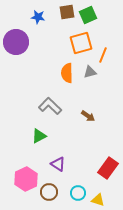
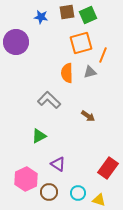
blue star: moved 3 px right
gray L-shape: moved 1 px left, 6 px up
yellow triangle: moved 1 px right
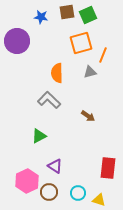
purple circle: moved 1 px right, 1 px up
orange semicircle: moved 10 px left
purple triangle: moved 3 px left, 2 px down
red rectangle: rotated 30 degrees counterclockwise
pink hexagon: moved 1 px right, 2 px down
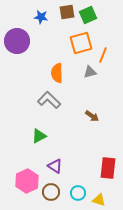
brown arrow: moved 4 px right
brown circle: moved 2 px right
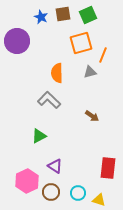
brown square: moved 4 px left, 2 px down
blue star: rotated 16 degrees clockwise
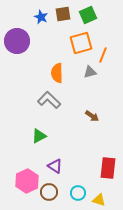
brown circle: moved 2 px left
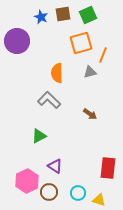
brown arrow: moved 2 px left, 2 px up
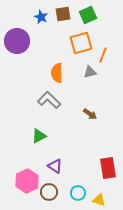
red rectangle: rotated 15 degrees counterclockwise
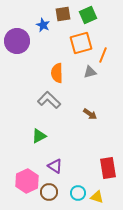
blue star: moved 2 px right, 8 px down
yellow triangle: moved 2 px left, 3 px up
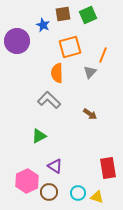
orange square: moved 11 px left, 4 px down
gray triangle: rotated 32 degrees counterclockwise
